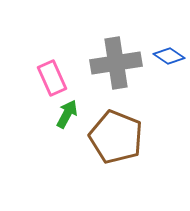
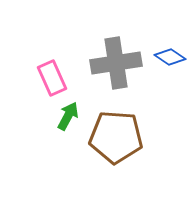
blue diamond: moved 1 px right, 1 px down
green arrow: moved 1 px right, 2 px down
brown pentagon: rotated 18 degrees counterclockwise
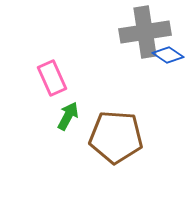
blue diamond: moved 2 px left, 2 px up
gray cross: moved 29 px right, 31 px up
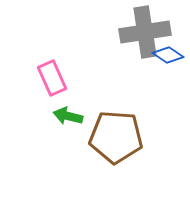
green arrow: rotated 104 degrees counterclockwise
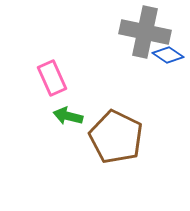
gray cross: rotated 21 degrees clockwise
brown pentagon: rotated 22 degrees clockwise
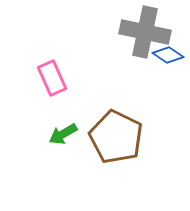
green arrow: moved 5 px left, 18 px down; rotated 44 degrees counterclockwise
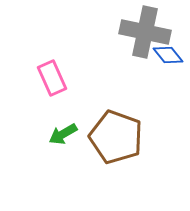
blue diamond: rotated 16 degrees clockwise
brown pentagon: rotated 6 degrees counterclockwise
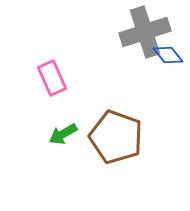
gray cross: rotated 30 degrees counterclockwise
